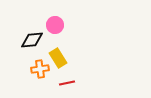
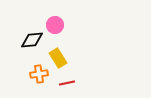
orange cross: moved 1 px left, 5 px down
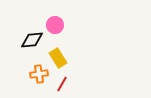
red line: moved 5 px left, 1 px down; rotated 49 degrees counterclockwise
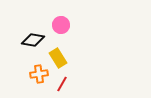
pink circle: moved 6 px right
black diamond: moved 1 px right; rotated 15 degrees clockwise
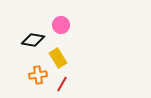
orange cross: moved 1 px left, 1 px down
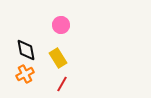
black diamond: moved 7 px left, 10 px down; rotated 70 degrees clockwise
orange cross: moved 13 px left, 1 px up; rotated 18 degrees counterclockwise
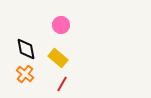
black diamond: moved 1 px up
yellow rectangle: rotated 18 degrees counterclockwise
orange cross: rotated 24 degrees counterclockwise
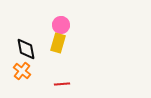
yellow rectangle: moved 15 px up; rotated 66 degrees clockwise
orange cross: moved 3 px left, 3 px up
red line: rotated 56 degrees clockwise
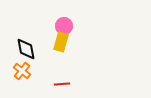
pink circle: moved 3 px right, 1 px down
yellow rectangle: moved 3 px right, 1 px up
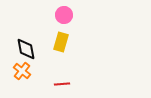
pink circle: moved 11 px up
